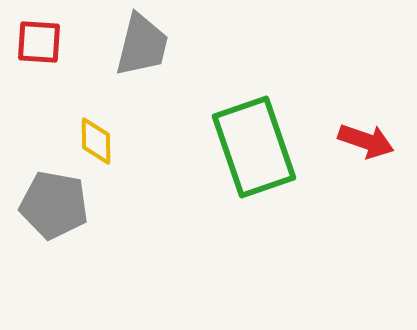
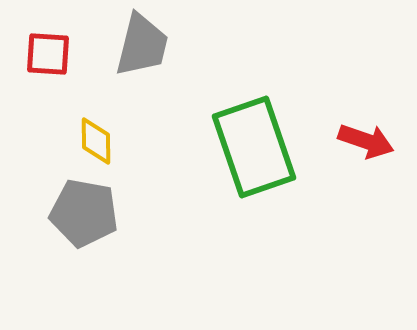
red square: moved 9 px right, 12 px down
gray pentagon: moved 30 px right, 8 px down
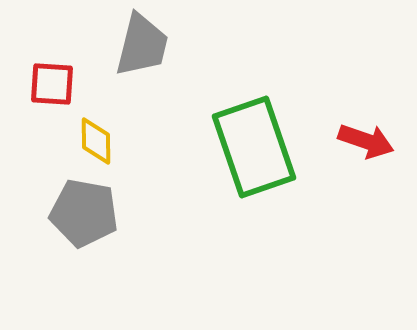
red square: moved 4 px right, 30 px down
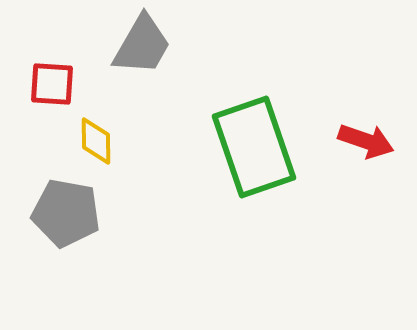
gray trapezoid: rotated 16 degrees clockwise
gray pentagon: moved 18 px left
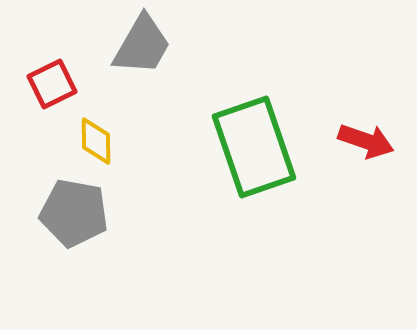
red square: rotated 30 degrees counterclockwise
gray pentagon: moved 8 px right
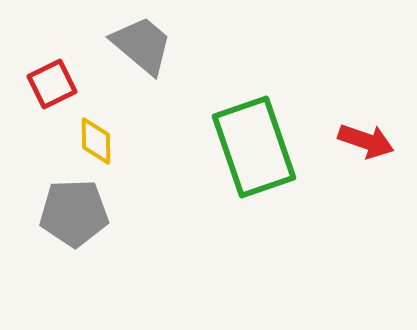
gray trapezoid: rotated 80 degrees counterclockwise
gray pentagon: rotated 12 degrees counterclockwise
